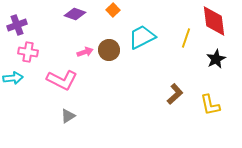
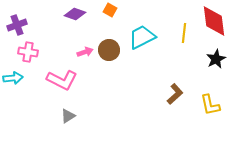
orange square: moved 3 px left; rotated 16 degrees counterclockwise
yellow line: moved 2 px left, 5 px up; rotated 12 degrees counterclockwise
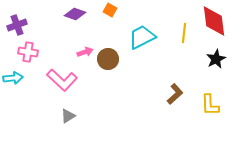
brown circle: moved 1 px left, 9 px down
pink L-shape: rotated 16 degrees clockwise
yellow L-shape: rotated 10 degrees clockwise
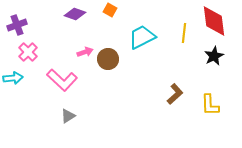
pink cross: rotated 36 degrees clockwise
black star: moved 2 px left, 3 px up
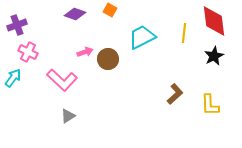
pink cross: rotated 18 degrees counterclockwise
cyan arrow: rotated 48 degrees counterclockwise
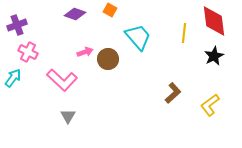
cyan trapezoid: moved 4 px left; rotated 76 degrees clockwise
brown L-shape: moved 2 px left, 1 px up
yellow L-shape: rotated 55 degrees clockwise
gray triangle: rotated 28 degrees counterclockwise
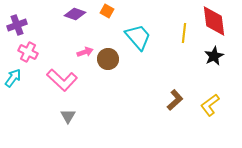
orange square: moved 3 px left, 1 px down
brown L-shape: moved 2 px right, 7 px down
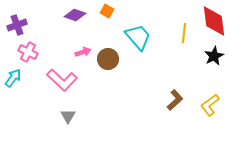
purple diamond: moved 1 px down
pink arrow: moved 2 px left
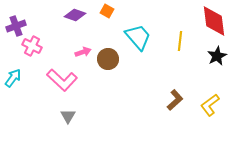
purple cross: moved 1 px left, 1 px down
yellow line: moved 4 px left, 8 px down
pink cross: moved 4 px right, 6 px up
black star: moved 3 px right
